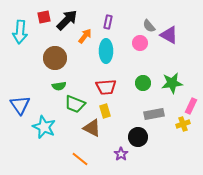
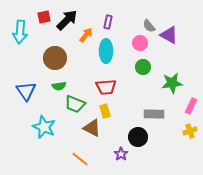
orange arrow: moved 1 px right, 1 px up
green circle: moved 16 px up
blue triangle: moved 6 px right, 14 px up
gray rectangle: rotated 12 degrees clockwise
yellow cross: moved 7 px right, 7 px down
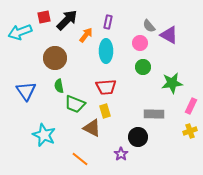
cyan arrow: rotated 65 degrees clockwise
green semicircle: rotated 88 degrees clockwise
cyan star: moved 8 px down
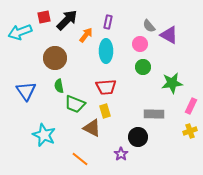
pink circle: moved 1 px down
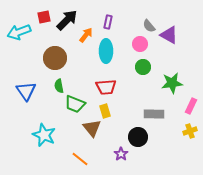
cyan arrow: moved 1 px left
brown triangle: rotated 24 degrees clockwise
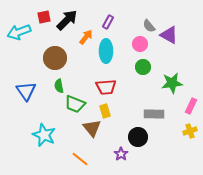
purple rectangle: rotated 16 degrees clockwise
orange arrow: moved 2 px down
